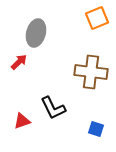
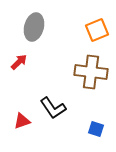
orange square: moved 12 px down
gray ellipse: moved 2 px left, 6 px up
black L-shape: rotated 8 degrees counterclockwise
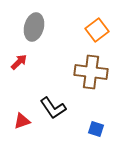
orange square: rotated 15 degrees counterclockwise
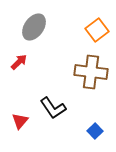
gray ellipse: rotated 20 degrees clockwise
red triangle: moved 2 px left; rotated 30 degrees counterclockwise
blue square: moved 1 px left, 2 px down; rotated 28 degrees clockwise
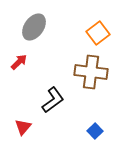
orange square: moved 1 px right, 3 px down
black L-shape: moved 8 px up; rotated 92 degrees counterclockwise
red triangle: moved 3 px right, 6 px down
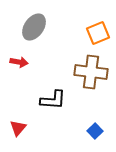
orange square: rotated 15 degrees clockwise
red arrow: rotated 54 degrees clockwise
black L-shape: rotated 40 degrees clockwise
red triangle: moved 5 px left, 1 px down
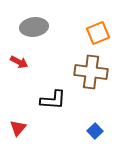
gray ellipse: rotated 48 degrees clockwise
red arrow: rotated 18 degrees clockwise
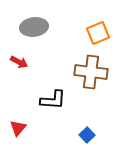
blue square: moved 8 px left, 4 px down
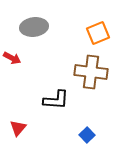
red arrow: moved 7 px left, 4 px up
black L-shape: moved 3 px right
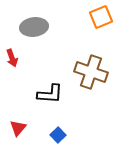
orange square: moved 3 px right, 16 px up
red arrow: rotated 42 degrees clockwise
brown cross: rotated 12 degrees clockwise
black L-shape: moved 6 px left, 6 px up
blue square: moved 29 px left
